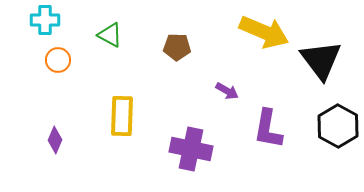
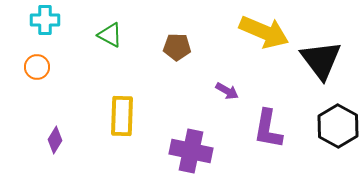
orange circle: moved 21 px left, 7 px down
purple diamond: rotated 8 degrees clockwise
purple cross: moved 2 px down
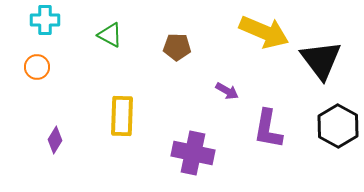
purple cross: moved 2 px right, 2 px down
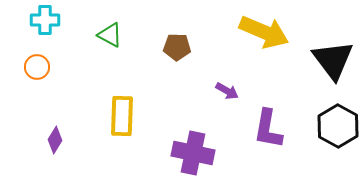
black triangle: moved 12 px right
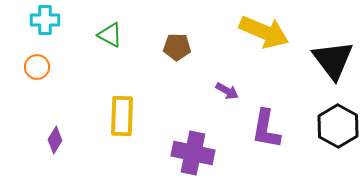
purple L-shape: moved 2 px left
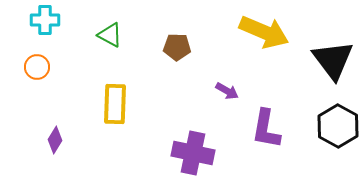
yellow rectangle: moved 7 px left, 12 px up
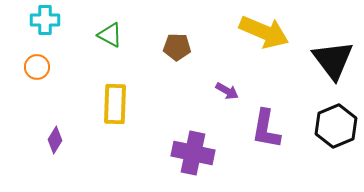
black hexagon: moved 2 px left; rotated 9 degrees clockwise
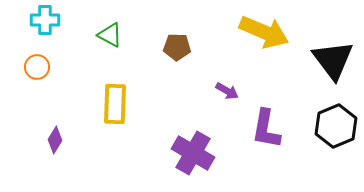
purple cross: rotated 18 degrees clockwise
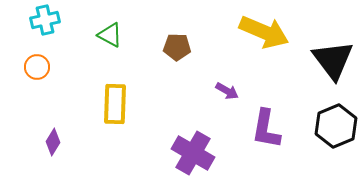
cyan cross: rotated 12 degrees counterclockwise
purple diamond: moved 2 px left, 2 px down
